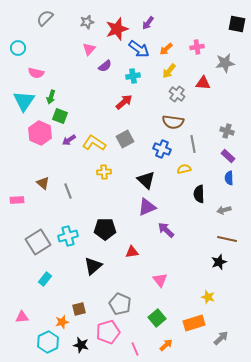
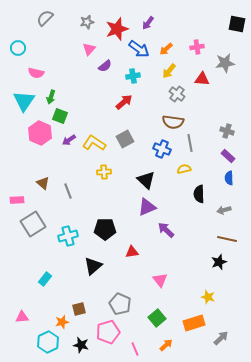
red triangle at (203, 83): moved 1 px left, 4 px up
gray line at (193, 144): moved 3 px left, 1 px up
gray square at (38, 242): moved 5 px left, 18 px up
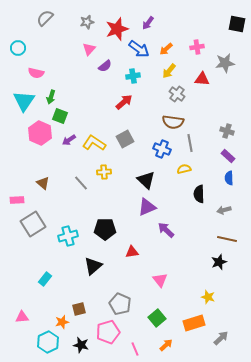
gray line at (68, 191): moved 13 px right, 8 px up; rotated 21 degrees counterclockwise
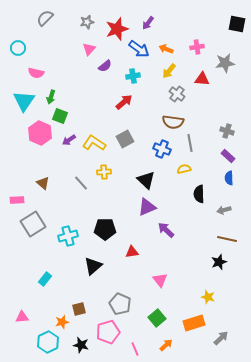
orange arrow at (166, 49): rotated 64 degrees clockwise
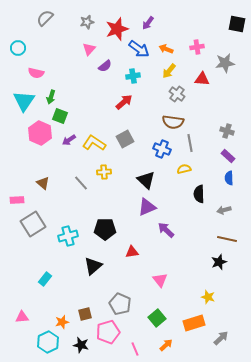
brown square at (79, 309): moved 6 px right, 5 px down
